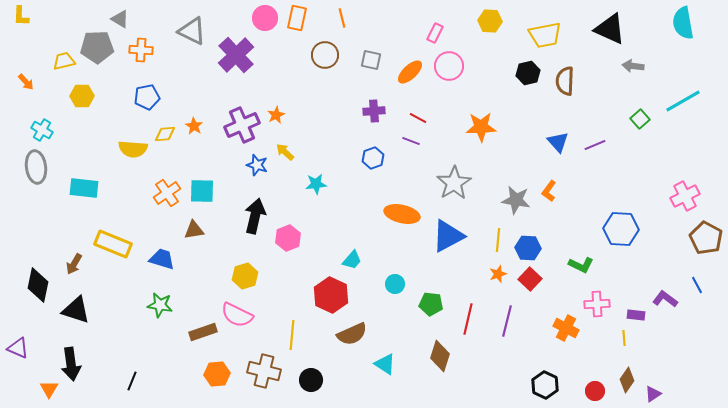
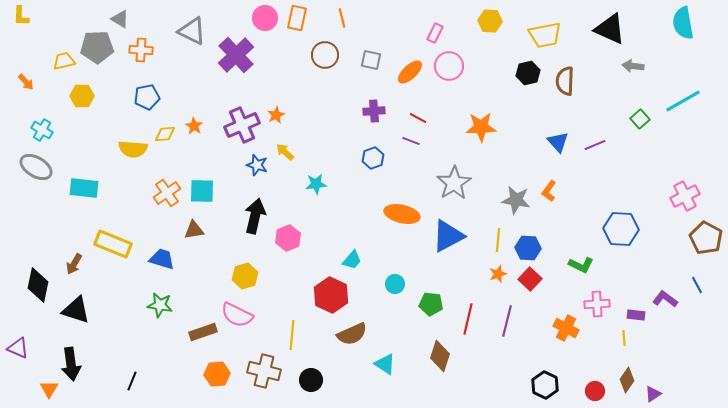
gray ellipse at (36, 167): rotated 52 degrees counterclockwise
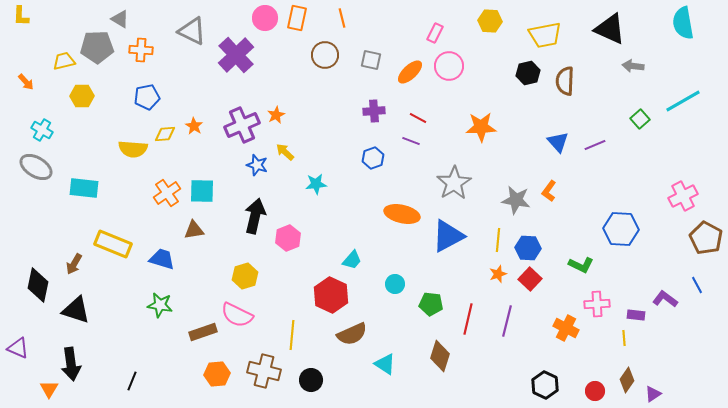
pink cross at (685, 196): moved 2 px left
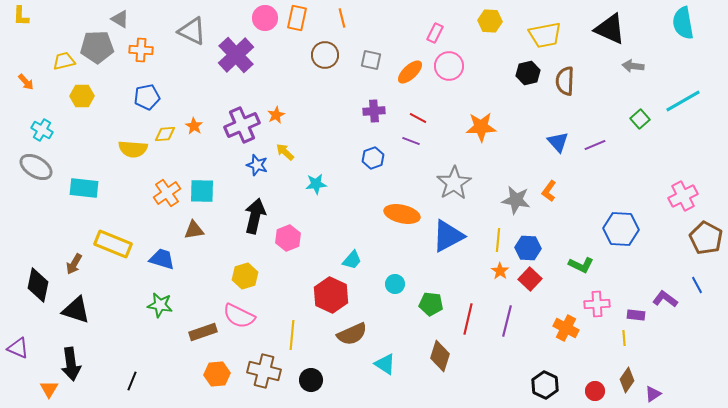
orange star at (498, 274): moved 2 px right, 3 px up; rotated 18 degrees counterclockwise
pink semicircle at (237, 315): moved 2 px right, 1 px down
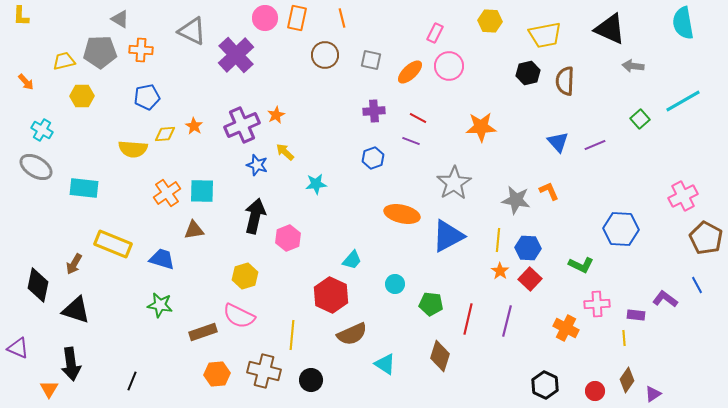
gray pentagon at (97, 47): moved 3 px right, 5 px down
orange L-shape at (549, 191): rotated 120 degrees clockwise
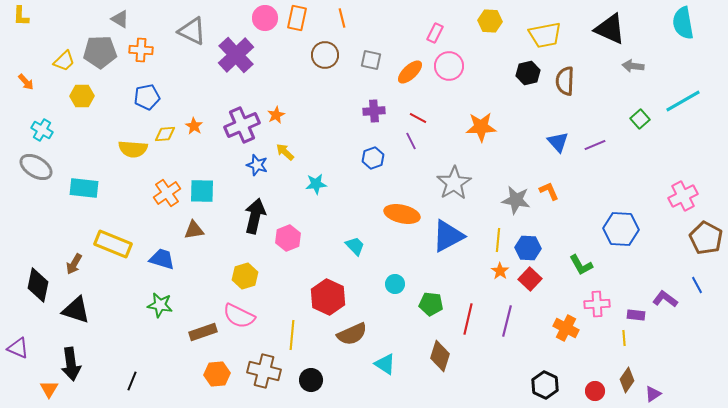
yellow trapezoid at (64, 61): rotated 150 degrees clockwise
purple line at (411, 141): rotated 42 degrees clockwise
cyan trapezoid at (352, 260): moved 3 px right, 14 px up; rotated 85 degrees counterclockwise
green L-shape at (581, 265): rotated 35 degrees clockwise
red hexagon at (331, 295): moved 3 px left, 2 px down
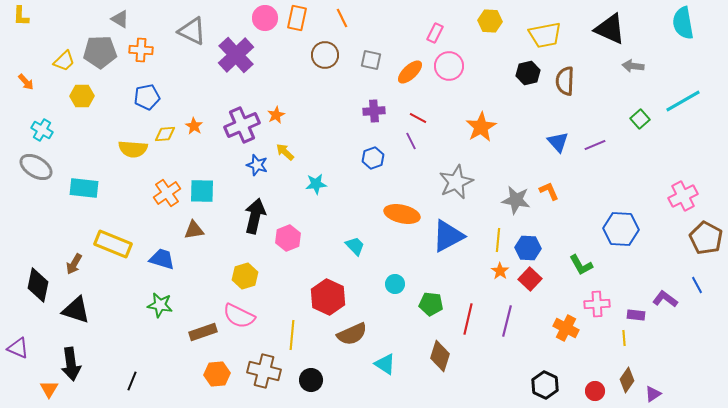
orange line at (342, 18): rotated 12 degrees counterclockwise
orange star at (481, 127): rotated 28 degrees counterclockwise
gray star at (454, 183): moved 2 px right, 1 px up; rotated 8 degrees clockwise
